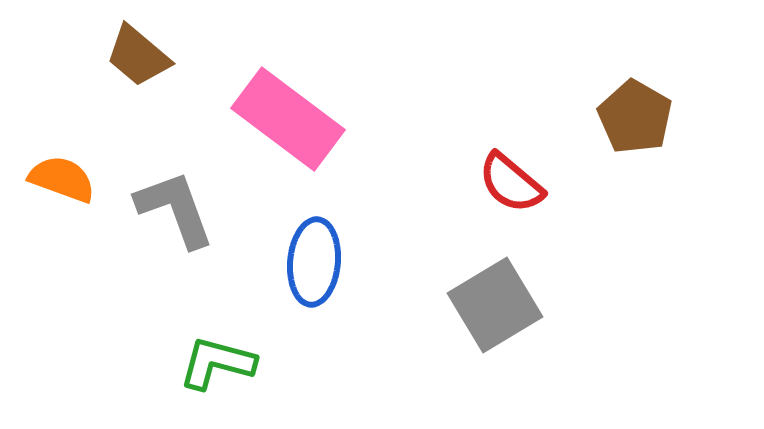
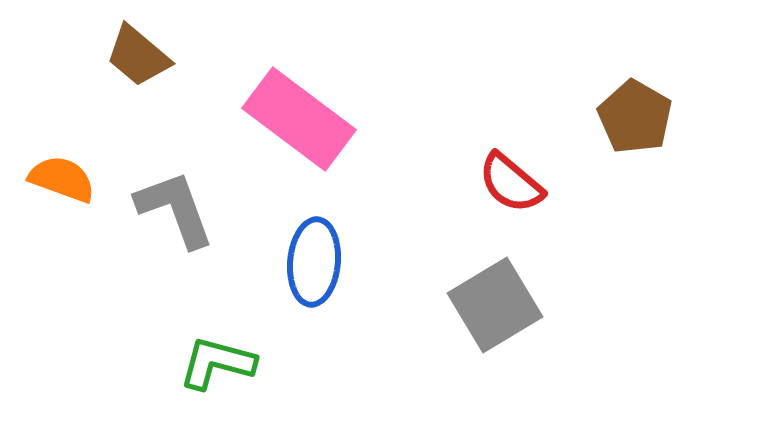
pink rectangle: moved 11 px right
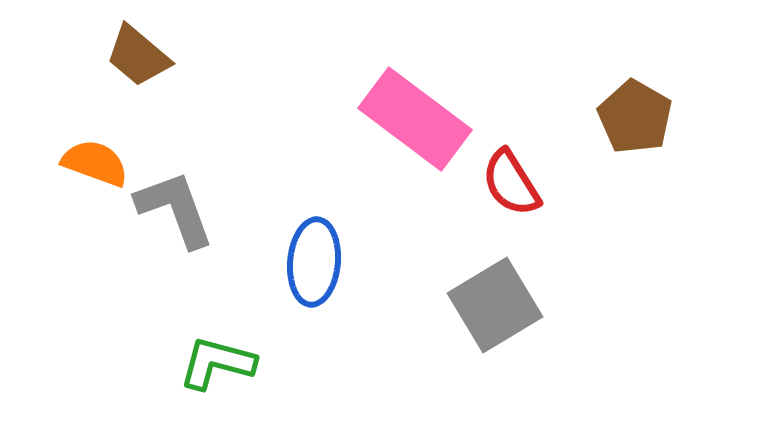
pink rectangle: moved 116 px right
orange semicircle: moved 33 px right, 16 px up
red semicircle: rotated 18 degrees clockwise
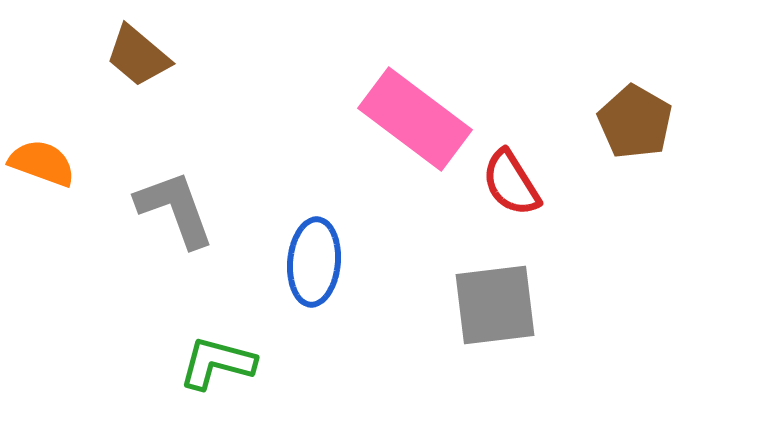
brown pentagon: moved 5 px down
orange semicircle: moved 53 px left
gray square: rotated 24 degrees clockwise
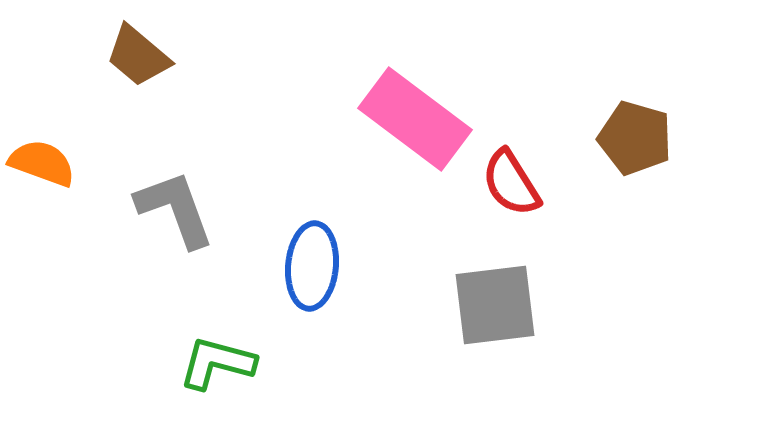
brown pentagon: moved 16 px down; rotated 14 degrees counterclockwise
blue ellipse: moved 2 px left, 4 px down
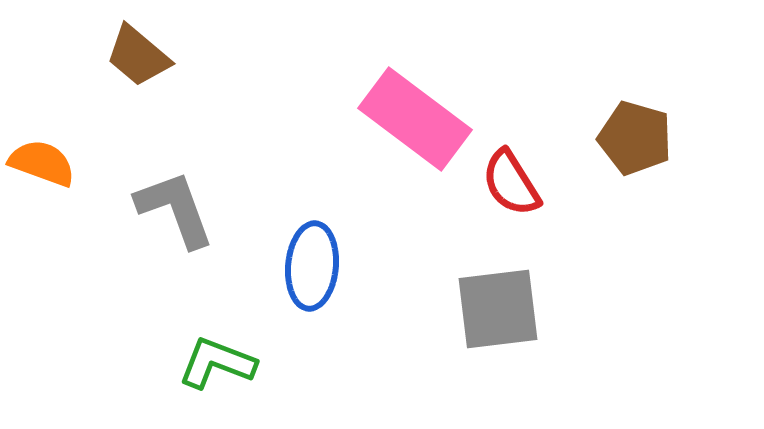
gray square: moved 3 px right, 4 px down
green L-shape: rotated 6 degrees clockwise
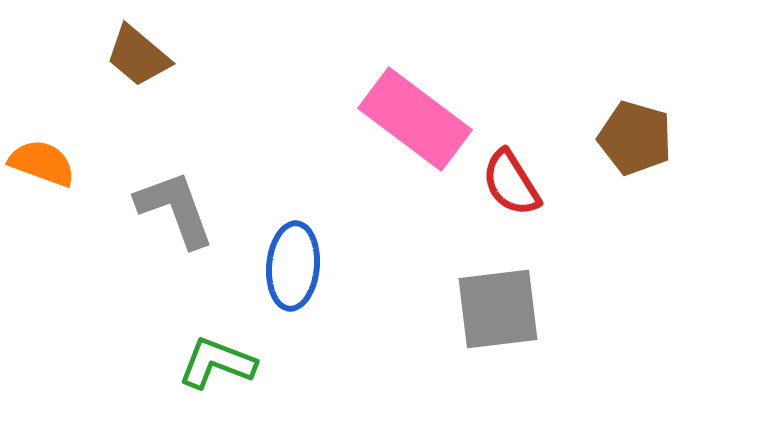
blue ellipse: moved 19 px left
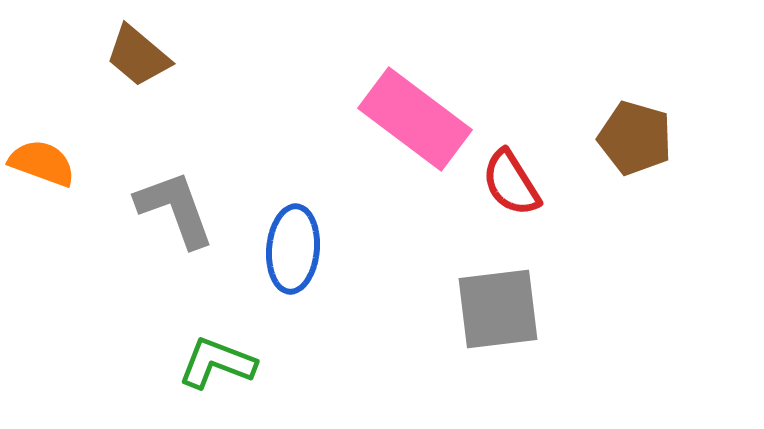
blue ellipse: moved 17 px up
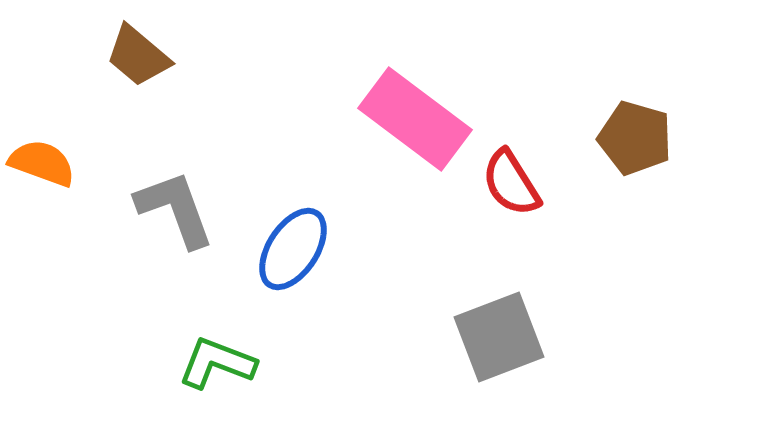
blue ellipse: rotated 28 degrees clockwise
gray square: moved 1 px right, 28 px down; rotated 14 degrees counterclockwise
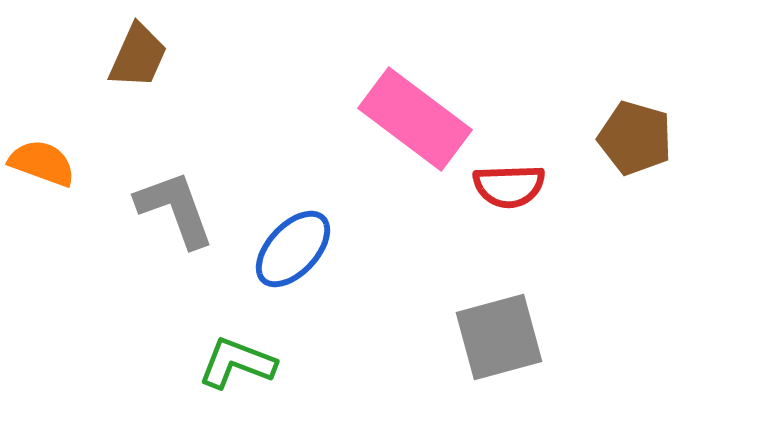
brown trapezoid: rotated 106 degrees counterclockwise
red semicircle: moved 2 px left, 3 px down; rotated 60 degrees counterclockwise
blue ellipse: rotated 10 degrees clockwise
gray square: rotated 6 degrees clockwise
green L-shape: moved 20 px right
